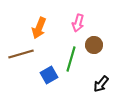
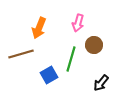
black arrow: moved 1 px up
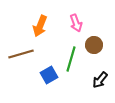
pink arrow: moved 2 px left; rotated 36 degrees counterclockwise
orange arrow: moved 1 px right, 2 px up
black arrow: moved 1 px left, 3 px up
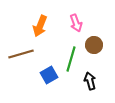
black arrow: moved 10 px left, 1 px down; rotated 126 degrees clockwise
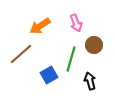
orange arrow: rotated 35 degrees clockwise
brown line: rotated 25 degrees counterclockwise
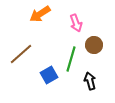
orange arrow: moved 12 px up
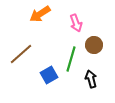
black arrow: moved 1 px right, 2 px up
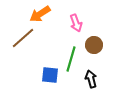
brown line: moved 2 px right, 16 px up
blue square: moved 1 px right; rotated 36 degrees clockwise
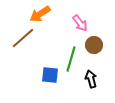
pink arrow: moved 4 px right; rotated 18 degrees counterclockwise
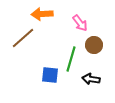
orange arrow: moved 2 px right; rotated 30 degrees clockwise
black arrow: rotated 66 degrees counterclockwise
